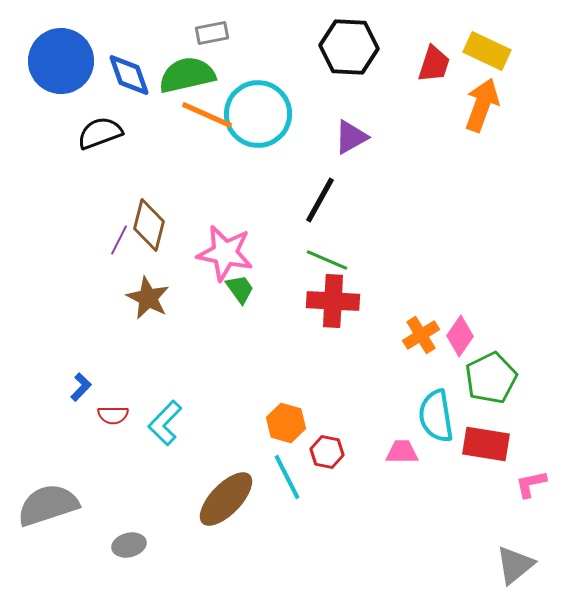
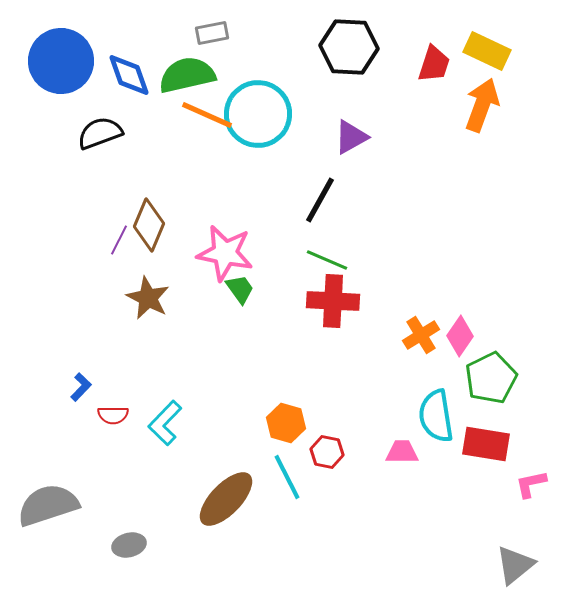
brown diamond: rotated 9 degrees clockwise
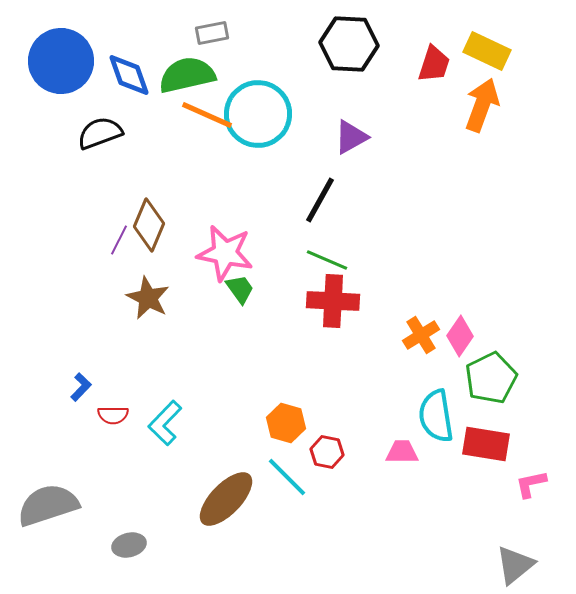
black hexagon: moved 3 px up
cyan line: rotated 18 degrees counterclockwise
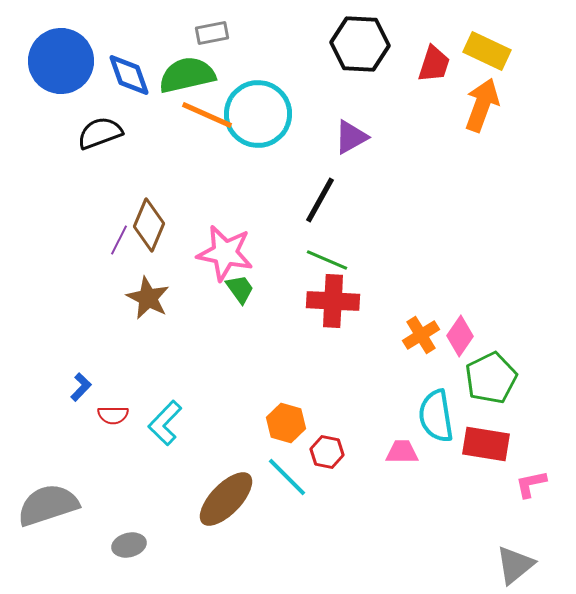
black hexagon: moved 11 px right
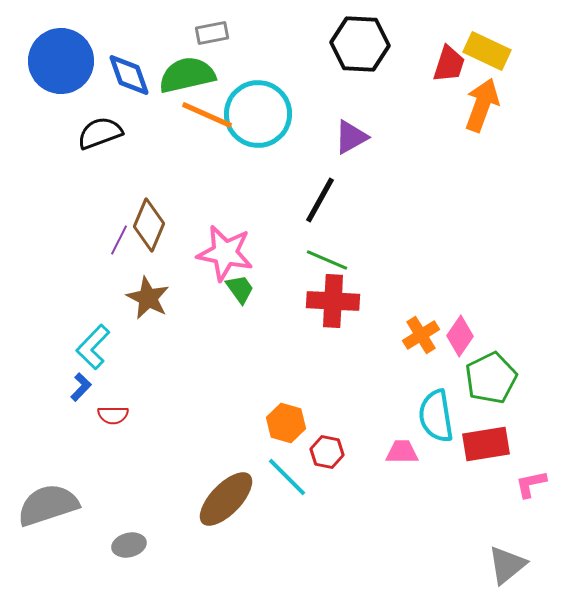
red trapezoid: moved 15 px right
cyan L-shape: moved 72 px left, 76 px up
red rectangle: rotated 18 degrees counterclockwise
gray triangle: moved 8 px left
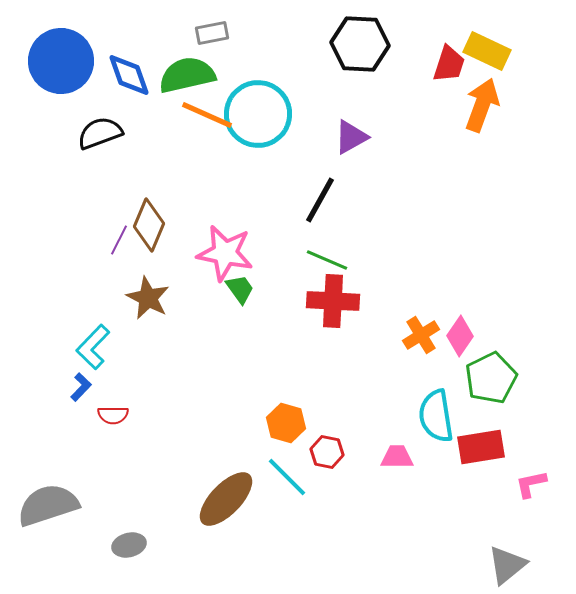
red rectangle: moved 5 px left, 3 px down
pink trapezoid: moved 5 px left, 5 px down
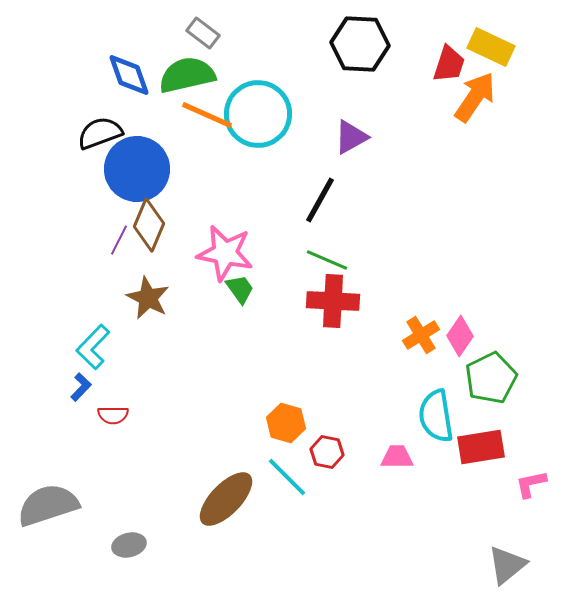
gray rectangle: moved 9 px left; rotated 48 degrees clockwise
yellow rectangle: moved 4 px right, 4 px up
blue circle: moved 76 px right, 108 px down
orange arrow: moved 7 px left, 8 px up; rotated 14 degrees clockwise
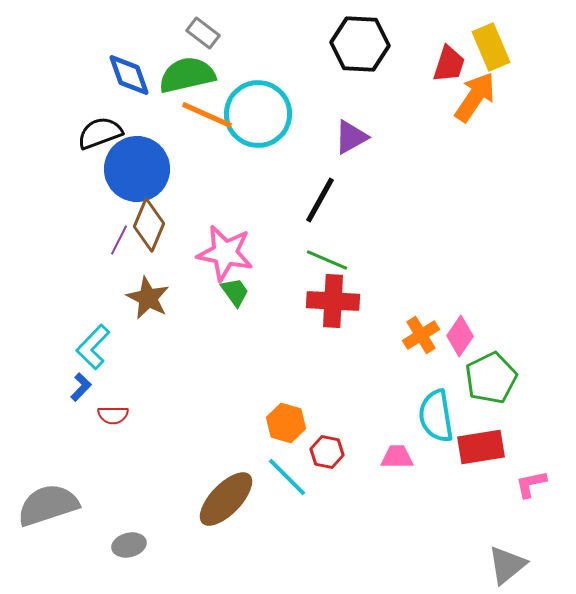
yellow rectangle: rotated 42 degrees clockwise
green trapezoid: moved 5 px left, 3 px down
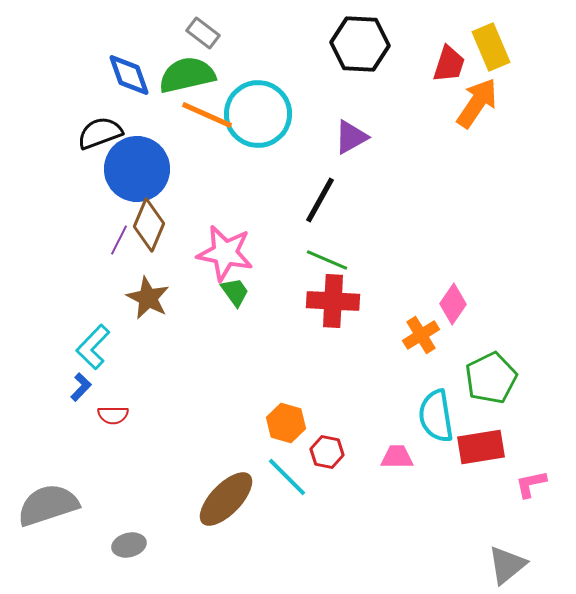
orange arrow: moved 2 px right, 6 px down
pink diamond: moved 7 px left, 32 px up
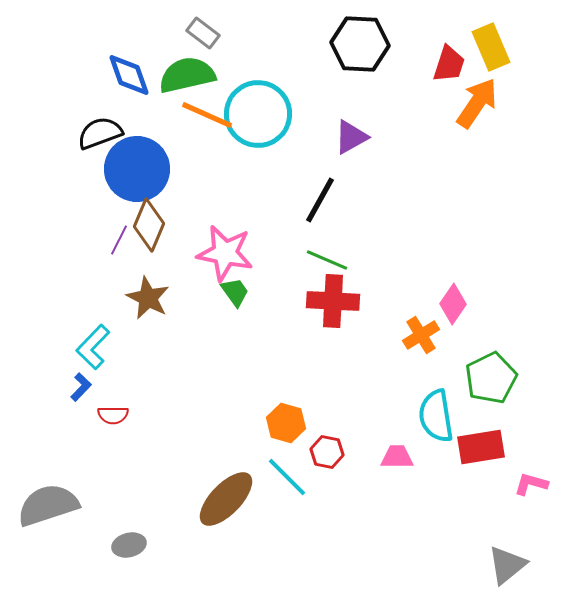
pink L-shape: rotated 28 degrees clockwise
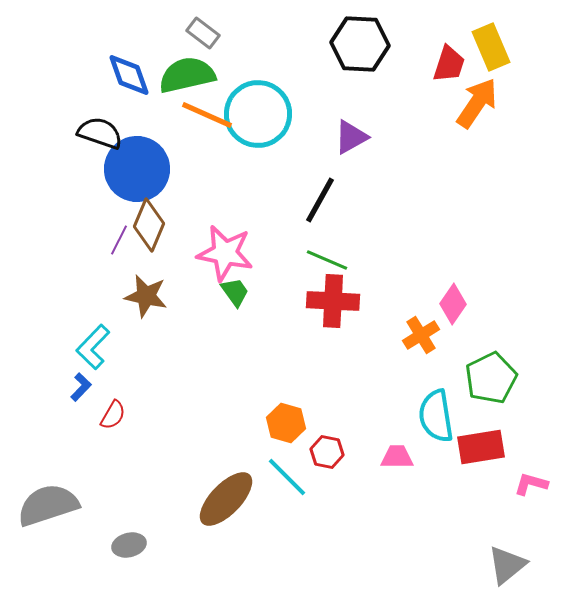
black semicircle: rotated 39 degrees clockwise
brown star: moved 2 px left, 2 px up; rotated 15 degrees counterclockwise
red semicircle: rotated 60 degrees counterclockwise
